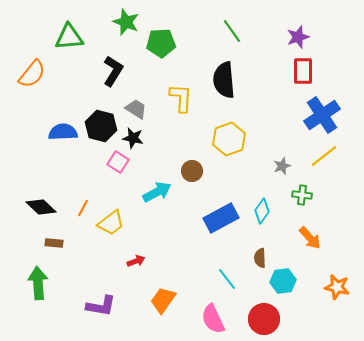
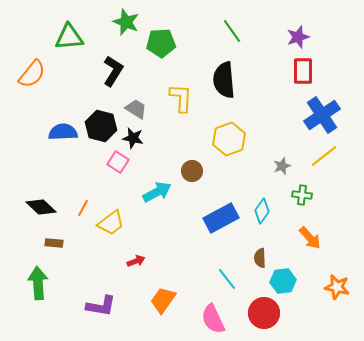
red circle: moved 6 px up
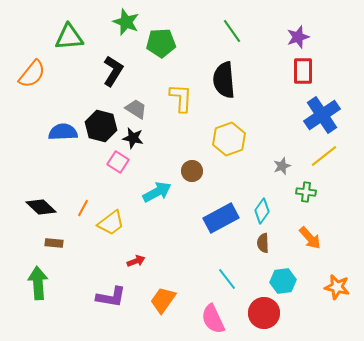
green cross: moved 4 px right, 3 px up
brown semicircle: moved 3 px right, 15 px up
purple L-shape: moved 10 px right, 9 px up
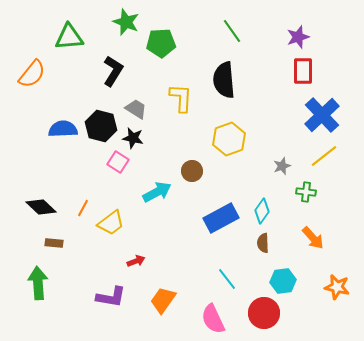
blue cross: rotated 9 degrees counterclockwise
blue semicircle: moved 3 px up
orange arrow: moved 3 px right
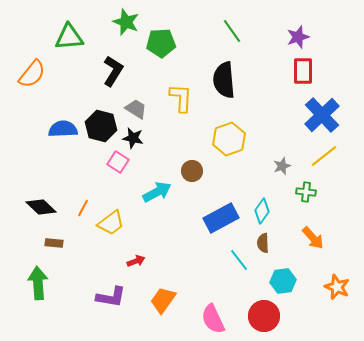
cyan line: moved 12 px right, 19 px up
orange star: rotated 10 degrees clockwise
red circle: moved 3 px down
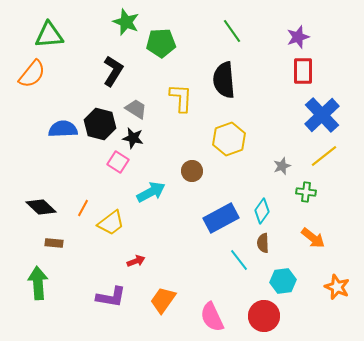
green triangle: moved 20 px left, 2 px up
black hexagon: moved 1 px left, 2 px up
cyan arrow: moved 6 px left
orange arrow: rotated 10 degrees counterclockwise
pink semicircle: moved 1 px left, 2 px up
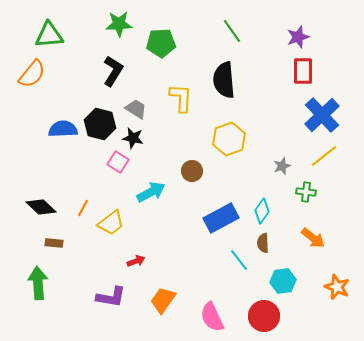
green star: moved 7 px left, 2 px down; rotated 24 degrees counterclockwise
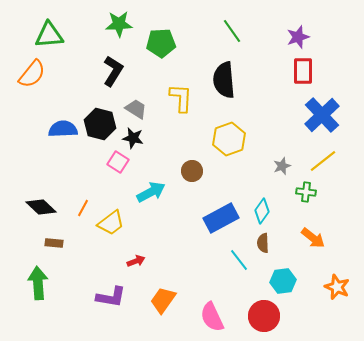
yellow line: moved 1 px left, 5 px down
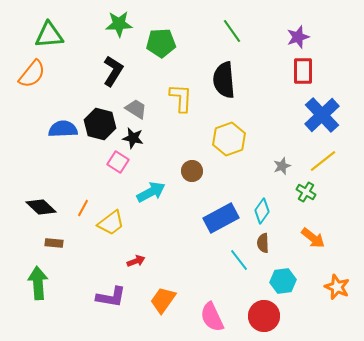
green cross: rotated 24 degrees clockwise
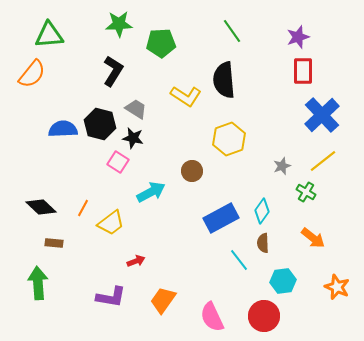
yellow L-shape: moved 5 px right, 2 px up; rotated 120 degrees clockwise
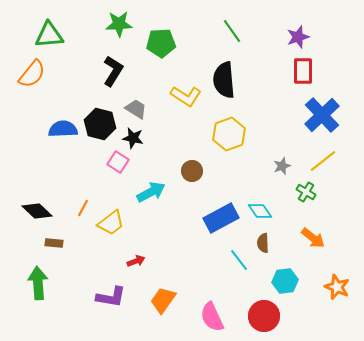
yellow hexagon: moved 5 px up
black diamond: moved 4 px left, 4 px down
cyan diamond: moved 2 px left; rotated 70 degrees counterclockwise
cyan hexagon: moved 2 px right
